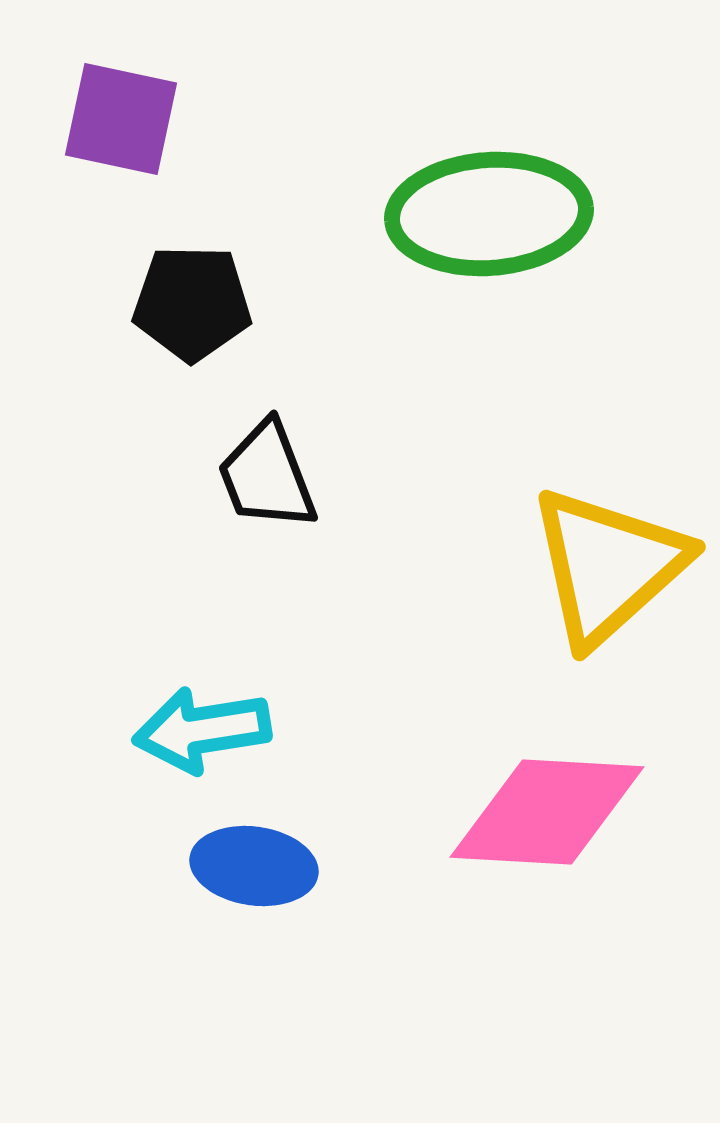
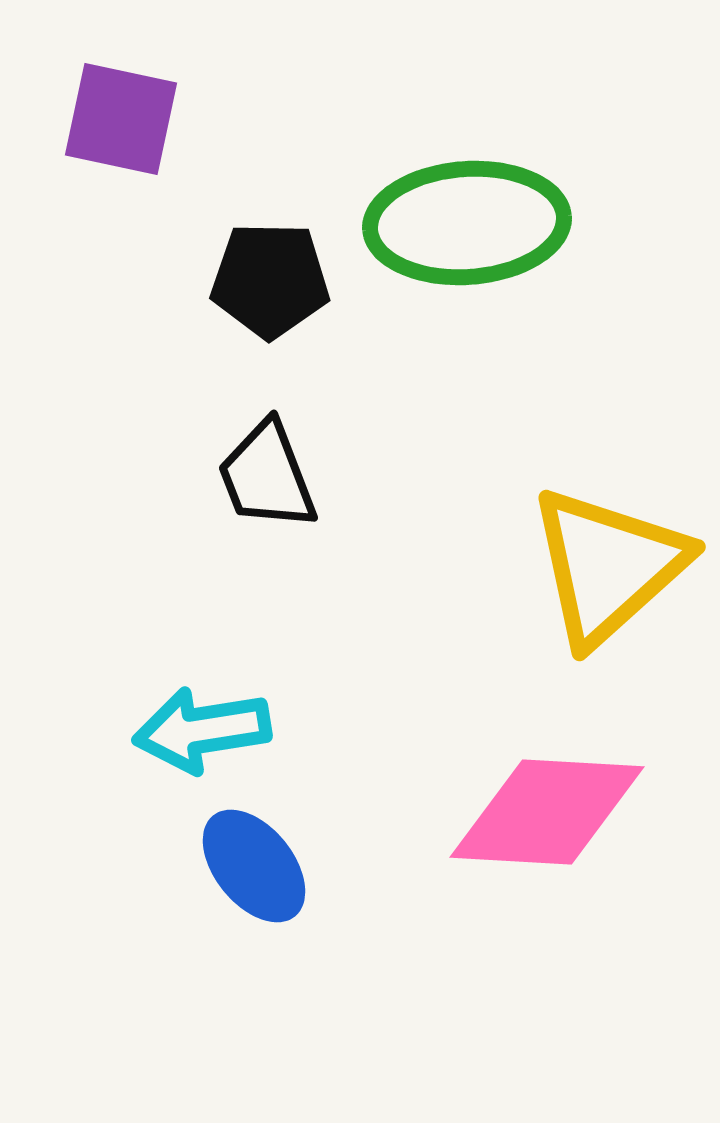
green ellipse: moved 22 px left, 9 px down
black pentagon: moved 78 px right, 23 px up
blue ellipse: rotated 43 degrees clockwise
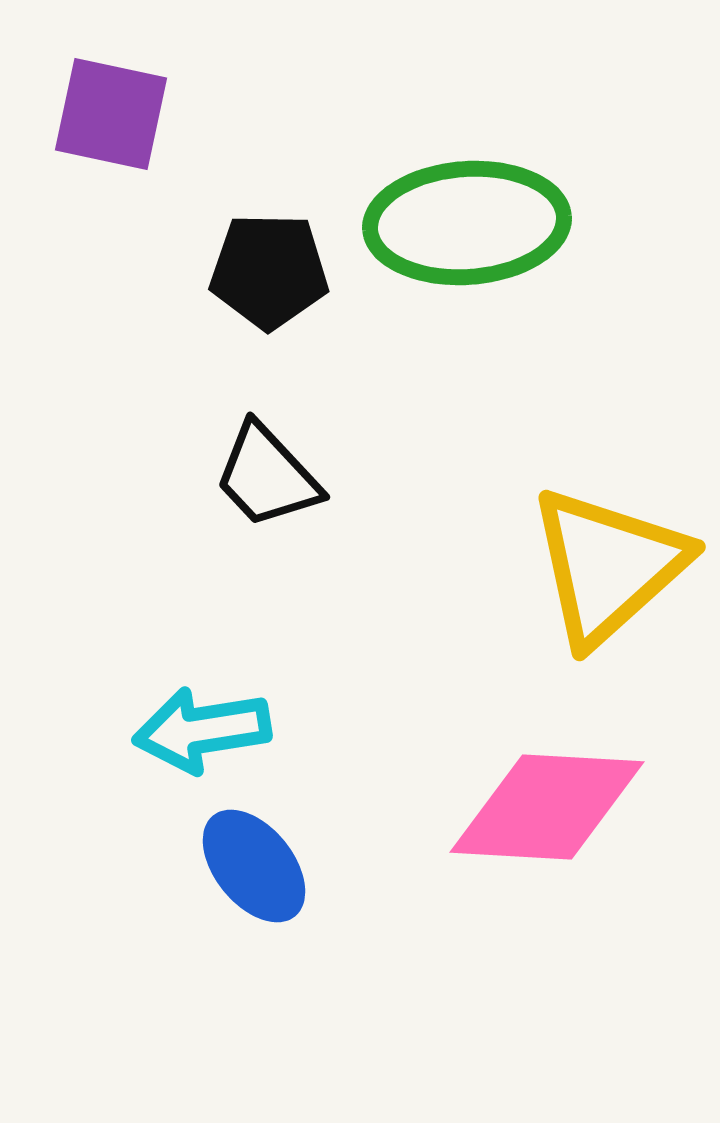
purple square: moved 10 px left, 5 px up
black pentagon: moved 1 px left, 9 px up
black trapezoid: rotated 22 degrees counterclockwise
pink diamond: moved 5 px up
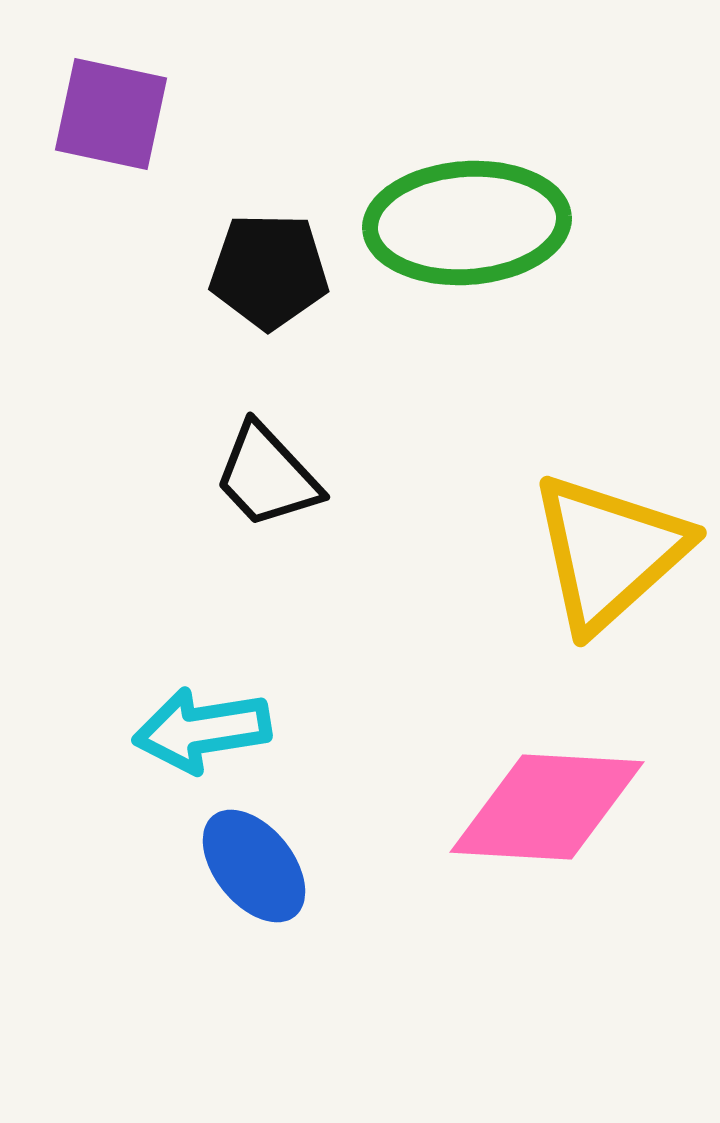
yellow triangle: moved 1 px right, 14 px up
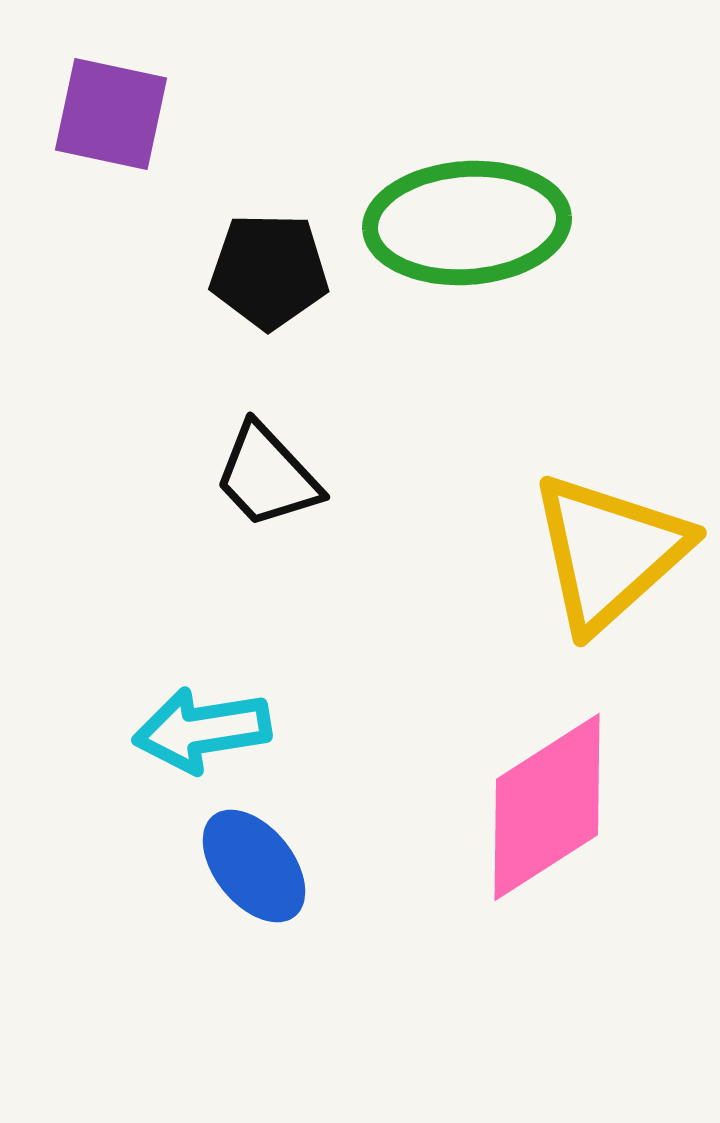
pink diamond: rotated 36 degrees counterclockwise
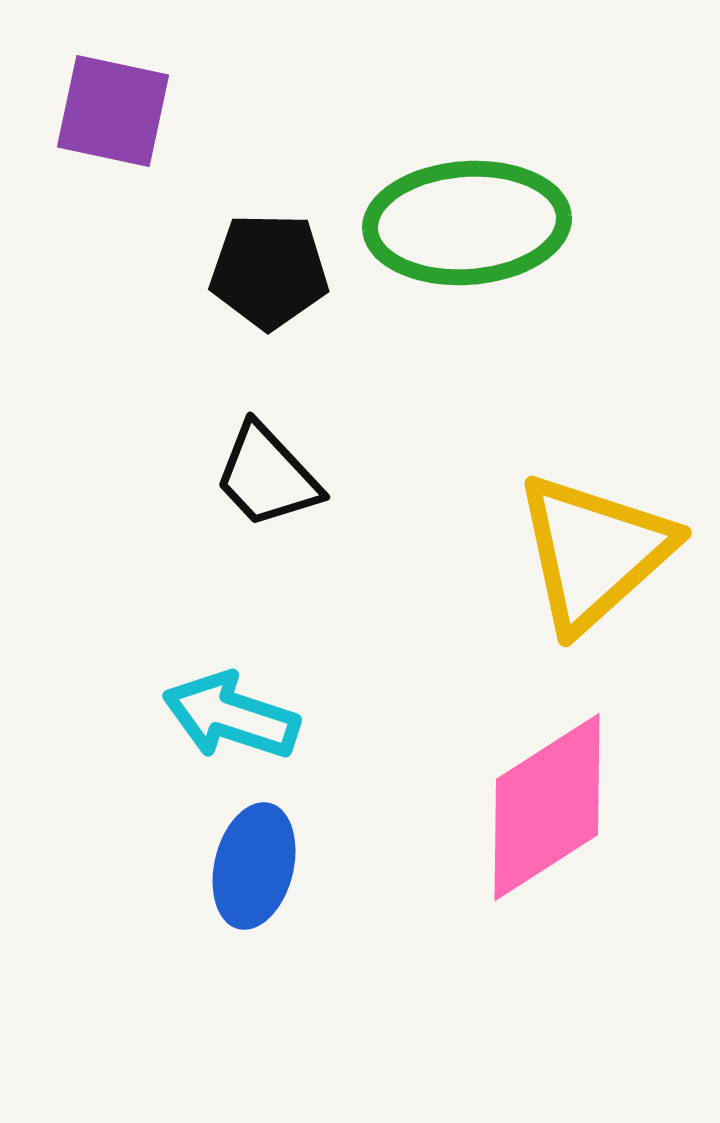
purple square: moved 2 px right, 3 px up
yellow triangle: moved 15 px left
cyan arrow: moved 29 px right, 14 px up; rotated 27 degrees clockwise
blue ellipse: rotated 53 degrees clockwise
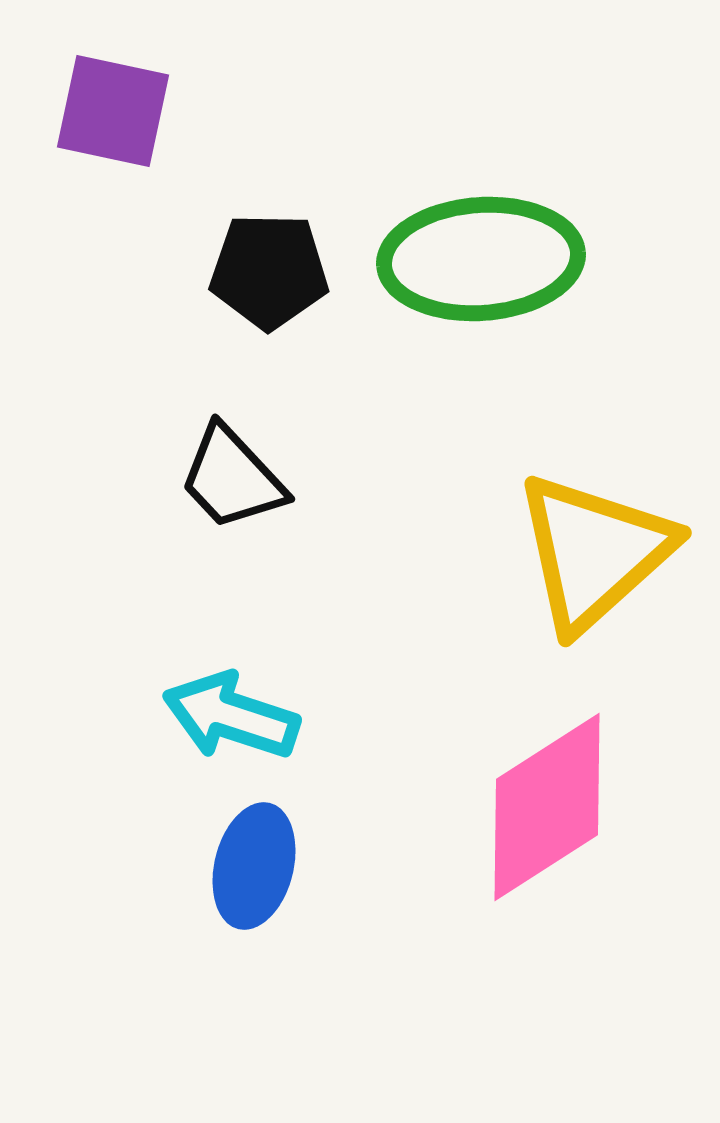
green ellipse: moved 14 px right, 36 px down
black trapezoid: moved 35 px left, 2 px down
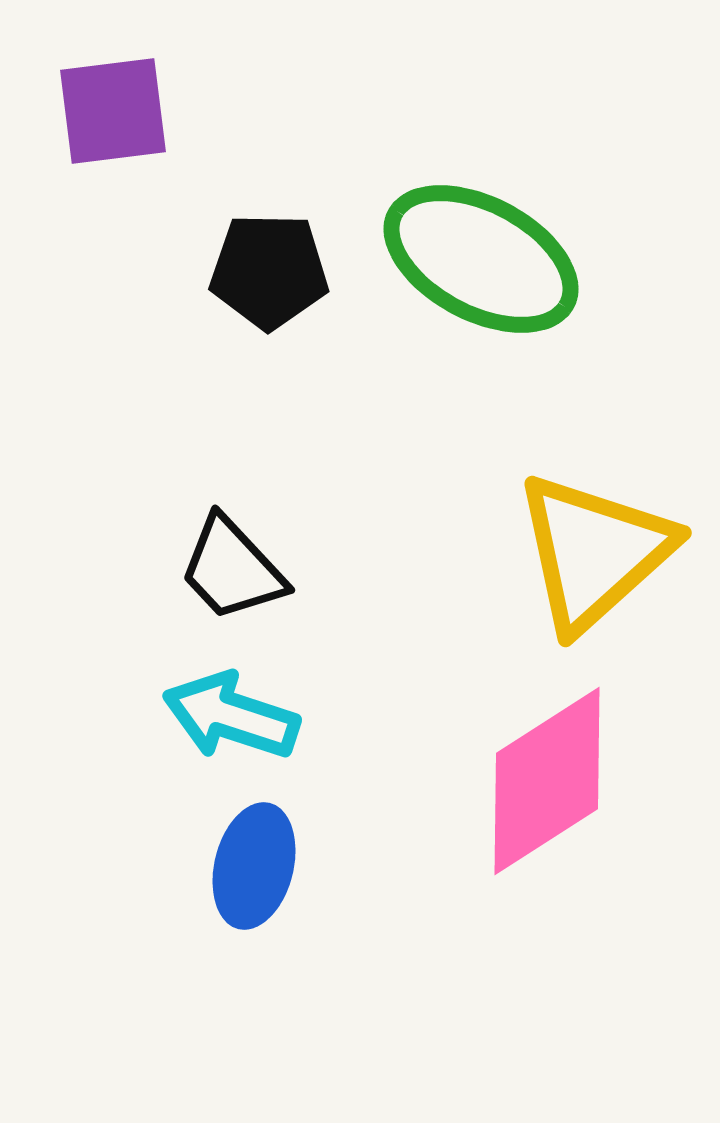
purple square: rotated 19 degrees counterclockwise
green ellipse: rotated 32 degrees clockwise
black trapezoid: moved 91 px down
pink diamond: moved 26 px up
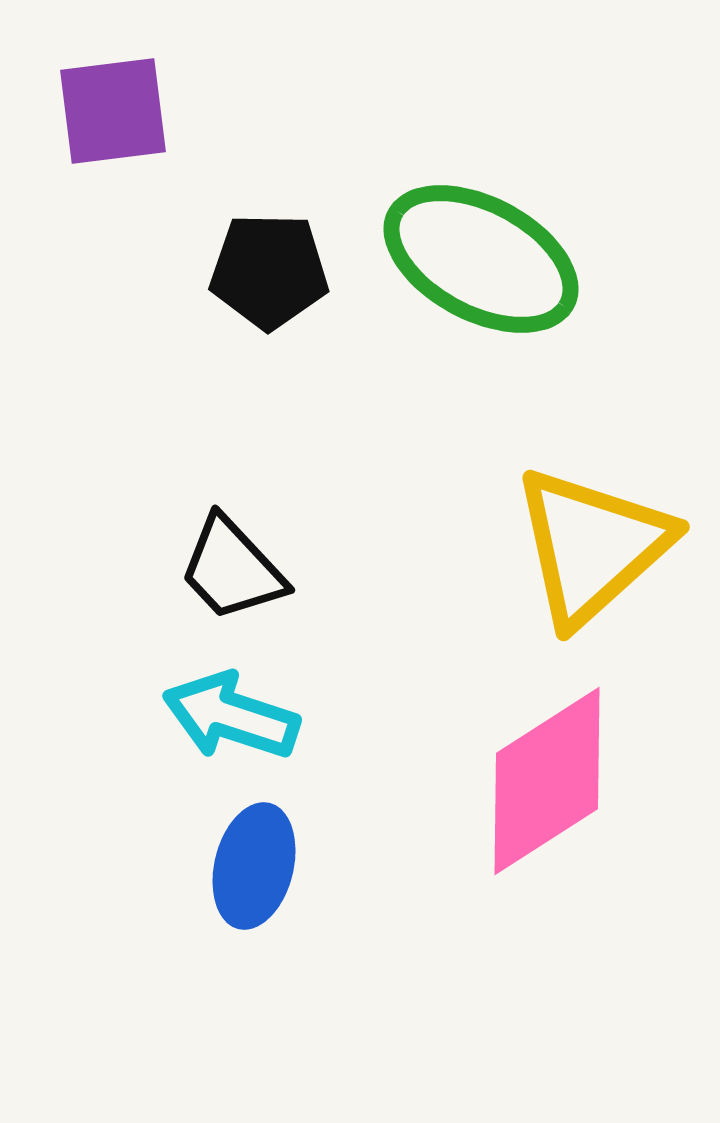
yellow triangle: moved 2 px left, 6 px up
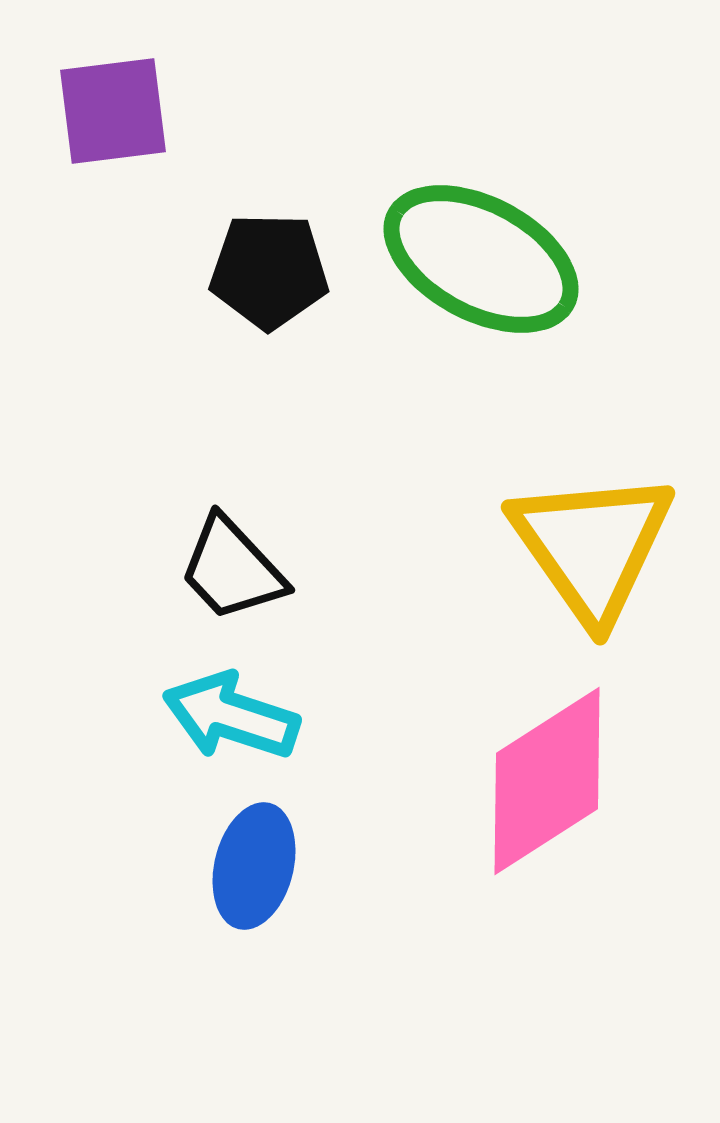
yellow triangle: rotated 23 degrees counterclockwise
